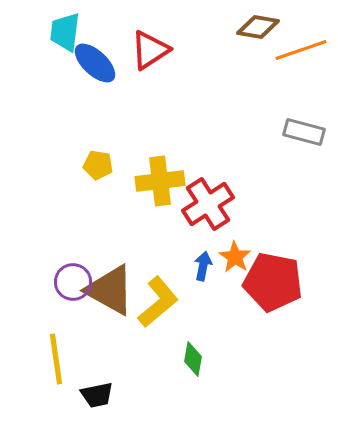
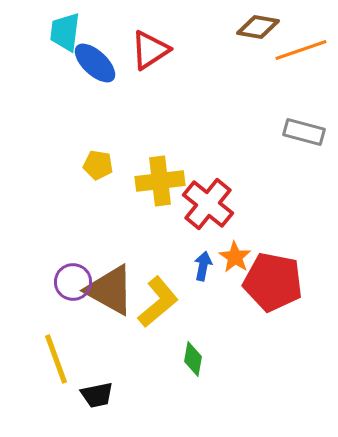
red cross: rotated 18 degrees counterclockwise
yellow line: rotated 12 degrees counterclockwise
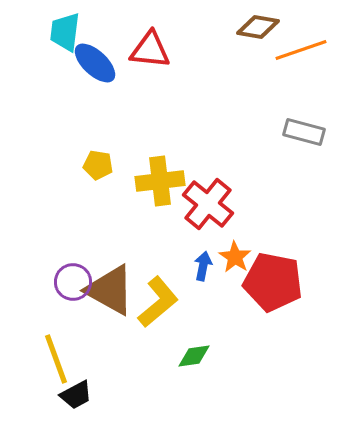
red triangle: rotated 39 degrees clockwise
green diamond: moved 1 px right, 3 px up; rotated 72 degrees clockwise
black trapezoid: moved 21 px left; rotated 16 degrees counterclockwise
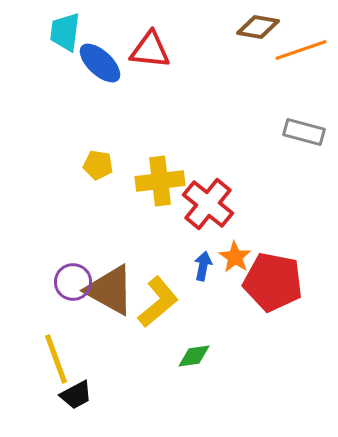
blue ellipse: moved 5 px right
